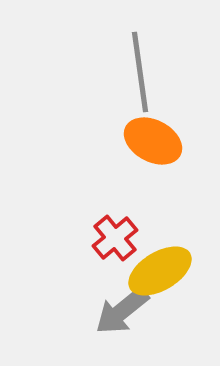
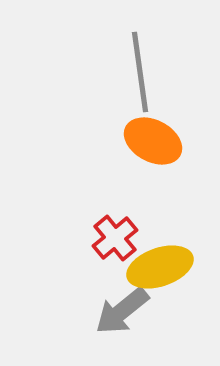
yellow ellipse: moved 4 px up; rotated 12 degrees clockwise
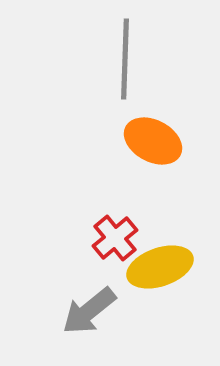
gray line: moved 15 px left, 13 px up; rotated 10 degrees clockwise
gray arrow: moved 33 px left
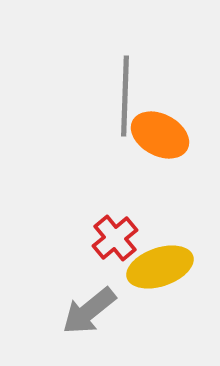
gray line: moved 37 px down
orange ellipse: moved 7 px right, 6 px up
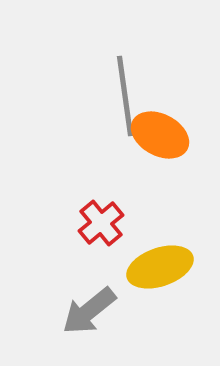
gray line: rotated 10 degrees counterclockwise
red cross: moved 14 px left, 15 px up
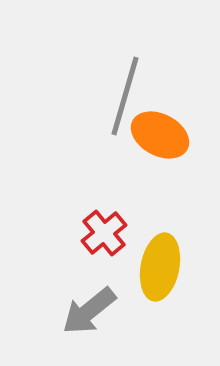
gray line: rotated 24 degrees clockwise
red cross: moved 3 px right, 10 px down
yellow ellipse: rotated 60 degrees counterclockwise
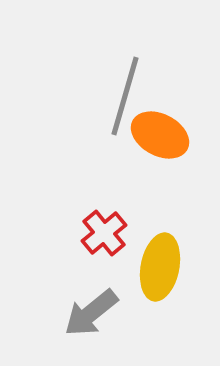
gray arrow: moved 2 px right, 2 px down
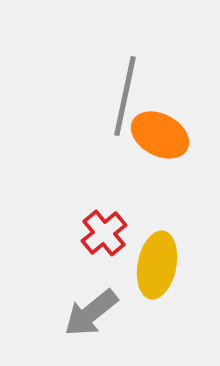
gray line: rotated 4 degrees counterclockwise
yellow ellipse: moved 3 px left, 2 px up
